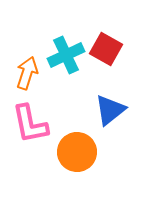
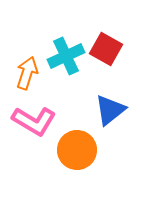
cyan cross: moved 1 px down
pink L-shape: moved 4 px right, 3 px up; rotated 48 degrees counterclockwise
orange circle: moved 2 px up
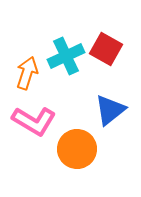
orange circle: moved 1 px up
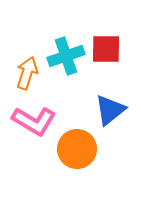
red square: rotated 28 degrees counterclockwise
cyan cross: rotated 6 degrees clockwise
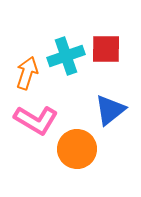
pink L-shape: moved 2 px right, 1 px up
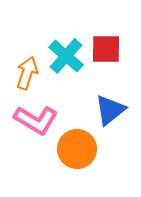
cyan cross: rotated 30 degrees counterclockwise
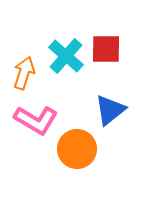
orange arrow: moved 3 px left
